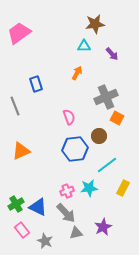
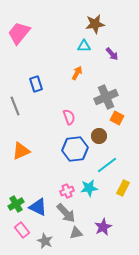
pink trapezoid: rotated 15 degrees counterclockwise
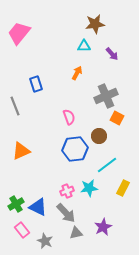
gray cross: moved 1 px up
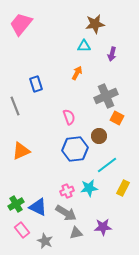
pink trapezoid: moved 2 px right, 9 px up
purple arrow: rotated 56 degrees clockwise
gray arrow: rotated 15 degrees counterclockwise
purple star: rotated 24 degrees clockwise
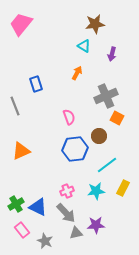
cyan triangle: rotated 32 degrees clockwise
cyan star: moved 7 px right, 3 px down
gray arrow: rotated 15 degrees clockwise
purple star: moved 7 px left, 2 px up
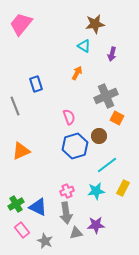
blue hexagon: moved 3 px up; rotated 10 degrees counterclockwise
gray arrow: rotated 35 degrees clockwise
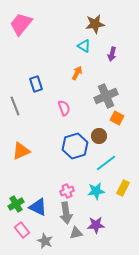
pink semicircle: moved 5 px left, 9 px up
cyan line: moved 1 px left, 2 px up
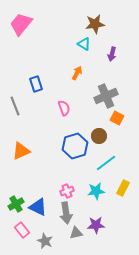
cyan triangle: moved 2 px up
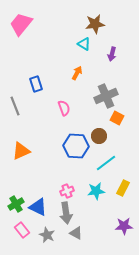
blue hexagon: moved 1 px right; rotated 20 degrees clockwise
purple star: moved 28 px right, 1 px down
gray triangle: rotated 40 degrees clockwise
gray star: moved 2 px right, 6 px up
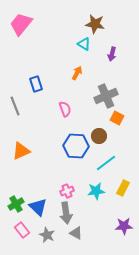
brown star: rotated 18 degrees clockwise
pink semicircle: moved 1 px right, 1 px down
blue triangle: rotated 18 degrees clockwise
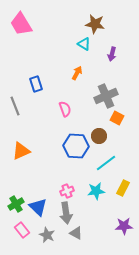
pink trapezoid: rotated 70 degrees counterclockwise
